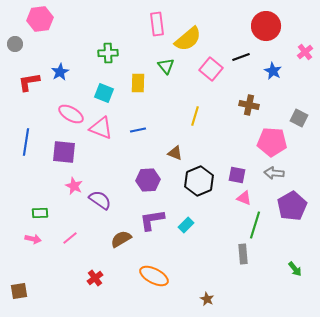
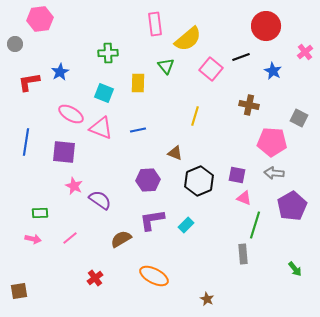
pink rectangle at (157, 24): moved 2 px left
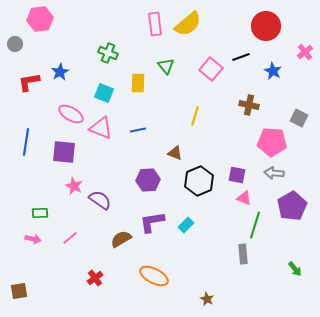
yellow semicircle at (188, 39): moved 15 px up
green cross at (108, 53): rotated 24 degrees clockwise
purple L-shape at (152, 220): moved 2 px down
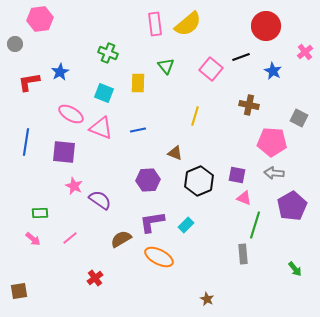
pink arrow at (33, 239): rotated 28 degrees clockwise
orange ellipse at (154, 276): moved 5 px right, 19 px up
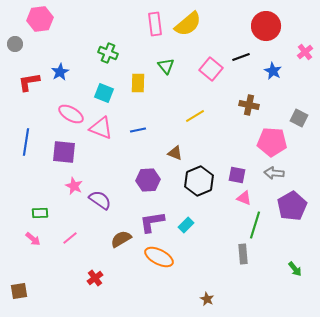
yellow line at (195, 116): rotated 42 degrees clockwise
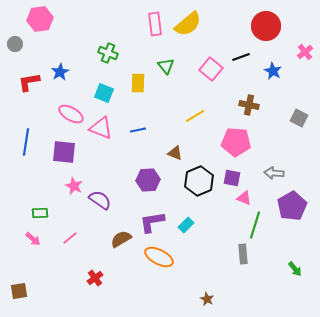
pink pentagon at (272, 142): moved 36 px left
purple square at (237, 175): moved 5 px left, 3 px down
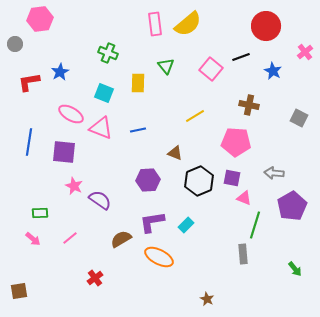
blue line at (26, 142): moved 3 px right
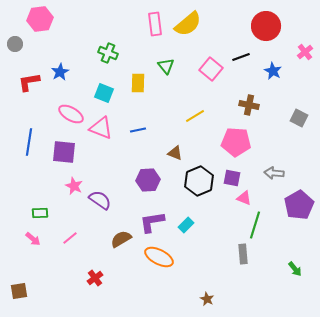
purple pentagon at (292, 206): moved 7 px right, 1 px up
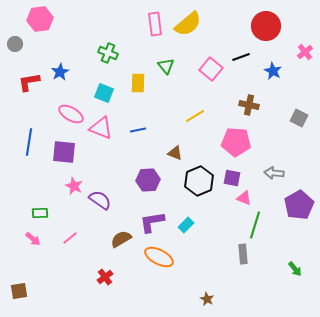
red cross at (95, 278): moved 10 px right, 1 px up
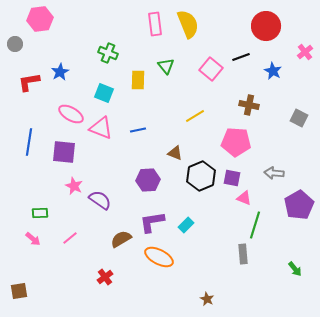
yellow semicircle at (188, 24): rotated 72 degrees counterclockwise
yellow rectangle at (138, 83): moved 3 px up
black hexagon at (199, 181): moved 2 px right, 5 px up
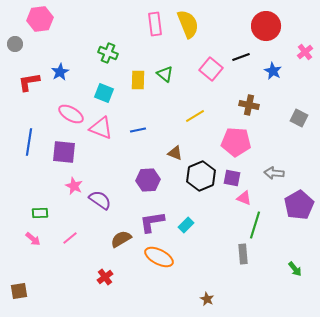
green triangle at (166, 66): moved 1 px left, 8 px down; rotated 12 degrees counterclockwise
